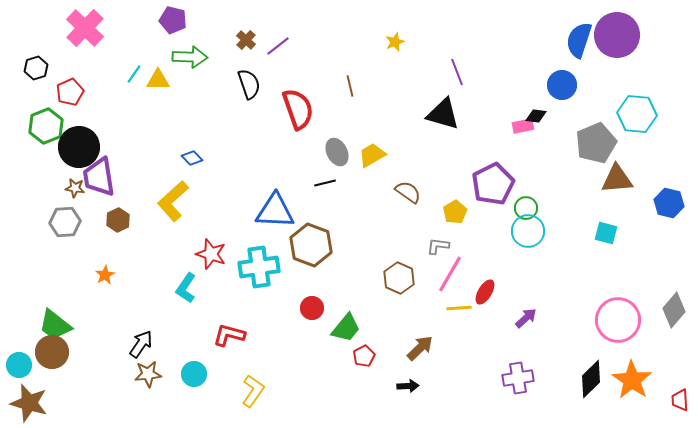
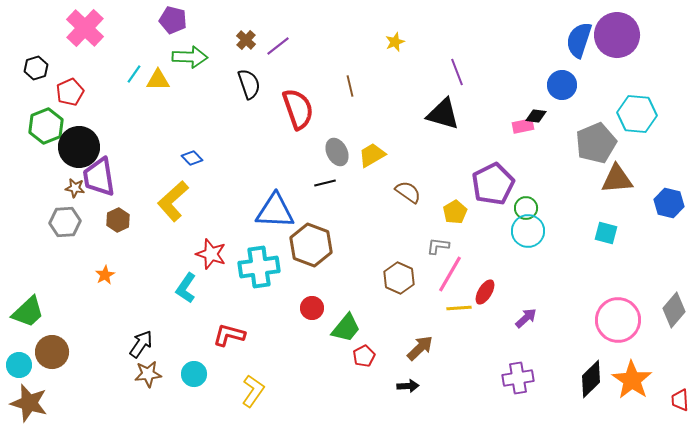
green trapezoid at (55, 325): moved 27 px left, 13 px up; rotated 81 degrees counterclockwise
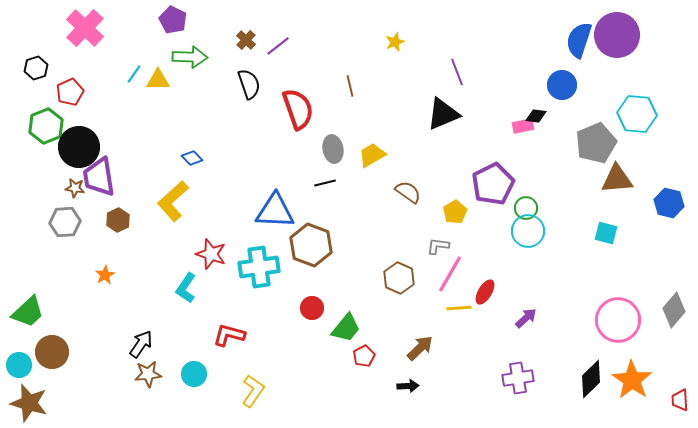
purple pentagon at (173, 20): rotated 12 degrees clockwise
black triangle at (443, 114): rotated 39 degrees counterclockwise
gray ellipse at (337, 152): moved 4 px left, 3 px up; rotated 16 degrees clockwise
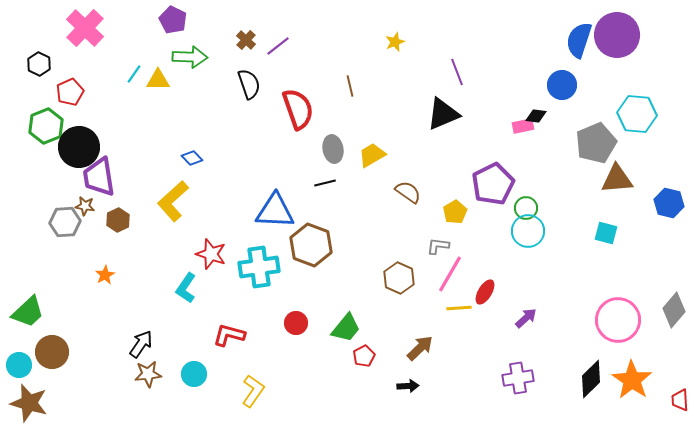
black hexagon at (36, 68): moved 3 px right, 4 px up; rotated 15 degrees counterclockwise
brown star at (75, 188): moved 10 px right, 18 px down
red circle at (312, 308): moved 16 px left, 15 px down
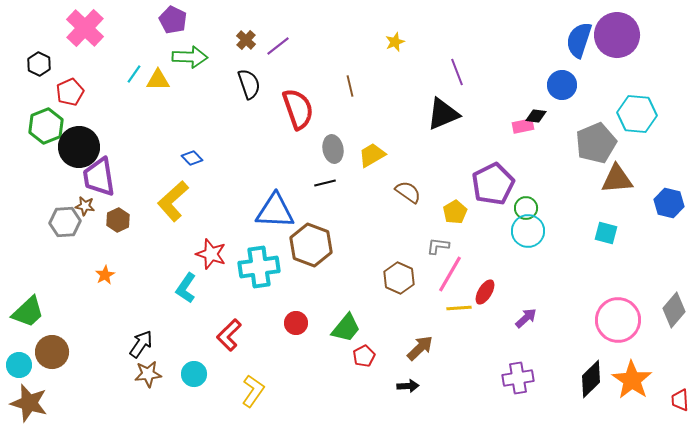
red L-shape at (229, 335): rotated 60 degrees counterclockwise
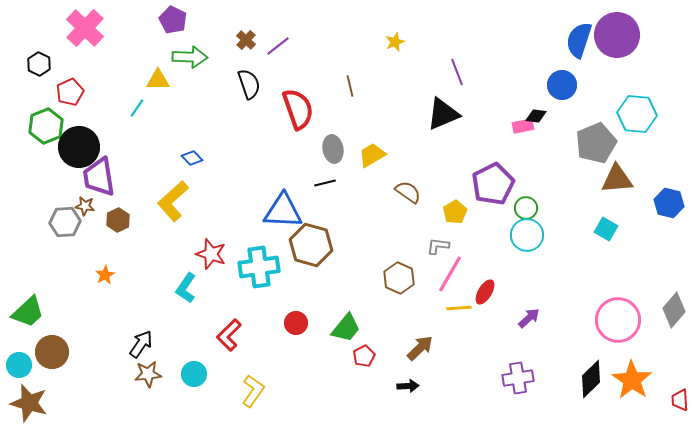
cyan line at (134, 74): moved 3 px right, 34 px down
blue triangle at (275, 211): moved 8 px right
cyan circle at (528, 231): moved 1 px left, 4 px down
cyan square at (606, 233): moved 4 px up; rotated 15 degrees clockwise
brown hexagon at (311, 245): rotated 6 degrees counterclockwise
purple arrow at (526, 318): moved 3 px right
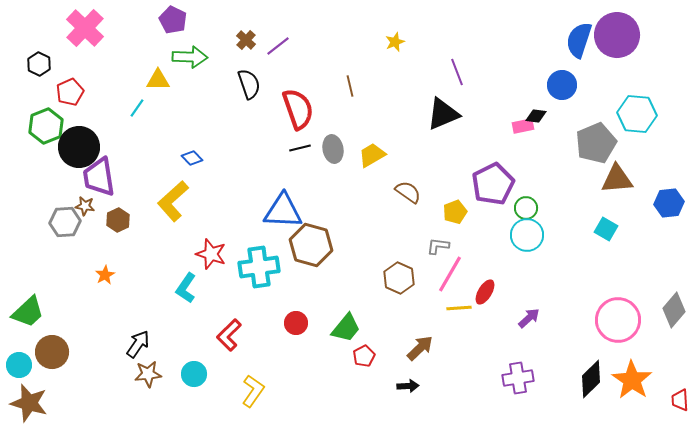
black line at (325, 183): moved 25 px left, 35 px up
blue hexagon at (669, 203): rotated 20 degrees counterclockwise
yellow pentagon at (455, 212): rotated 10 degrees clockwise
black arrow at (141, 344): moved 3 px left
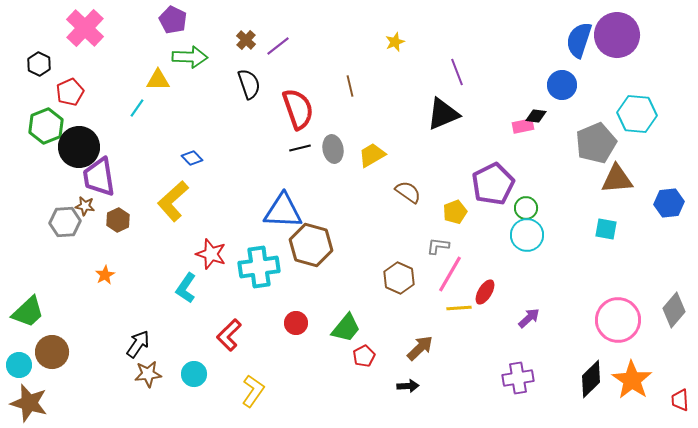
cyan square at (606, 229): rotated 20 degrees counterclockwise
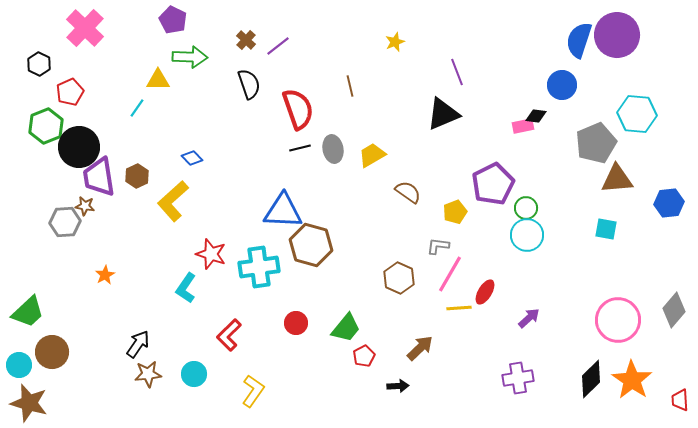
brown hexagon at (118, 220): moved 19 px right, 44 px up
black arrow at (408, 386): moved 10 px left
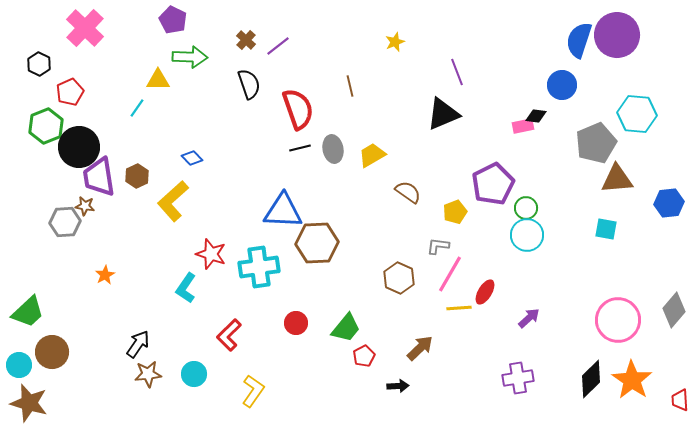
brown hexagon at (311, 245): moved 6 px right, 2 px up; rotated 18 degrees counterclockwise
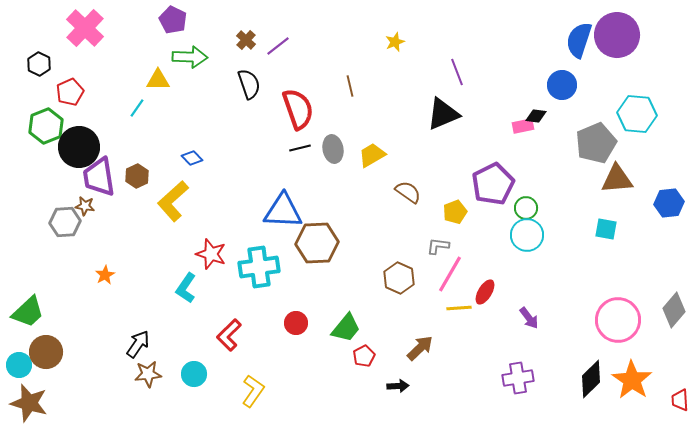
purple arrow at (529, 318): rotated 95 degrees clockwise
brown circle at (52, 352): moved 6 px left
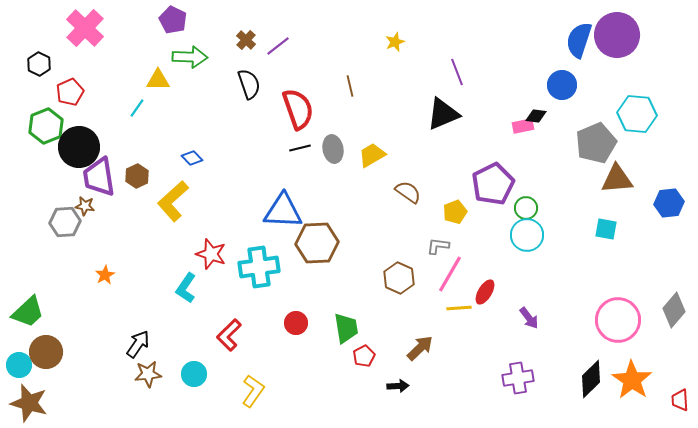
green trapezoid at (346, 328): rotated 48 degrees counterclockwise
